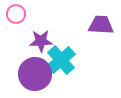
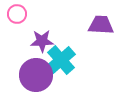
pink circle: moved 1 px right
purple star: moved 1 px right
purple circle: moved 1 px right, 1 px down
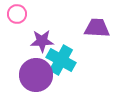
purple trapezoid: moved 4 px left, 3 px down
cyan cross: rotated 20 degrees counterclockwise
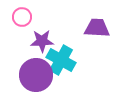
pink circle: moved 5 px right, 3 px down
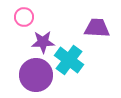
pink circle: moved 2 px right
purple star: moved 1 px right, 1 px down
cyan cross: moved 8 px right; rotated 8 degrees clockwise
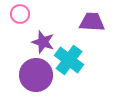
pink circle: moved 4 px left, 3 px up
purple trapezoid: moved 5 px left, 6 px up
purple star: rotated 20 degrees clockwise
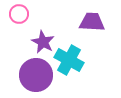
pink circle: moved 1 px left
purple star: rotated 10 degrees clockwise
cyan cross: rotated 8 degrees counterclockwise
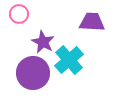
cyan cross: rotated 20 degrees clockwise
purple circle: moved 3 px left, 2 px up
